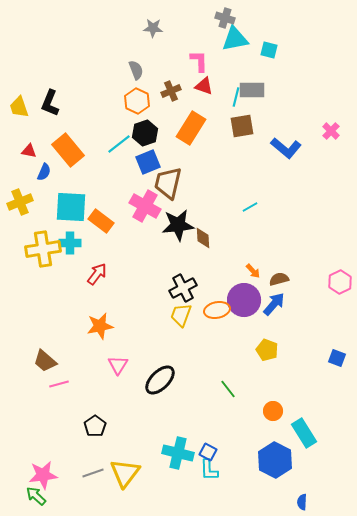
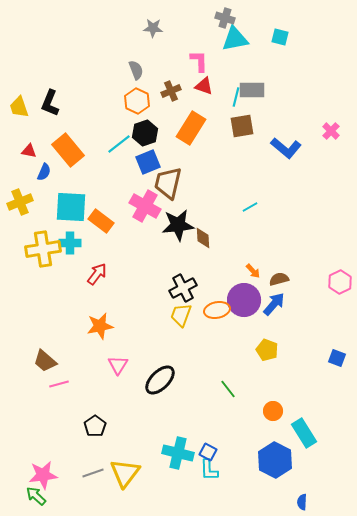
cyan square at (269, 50): moved 11 px right, 13 px up
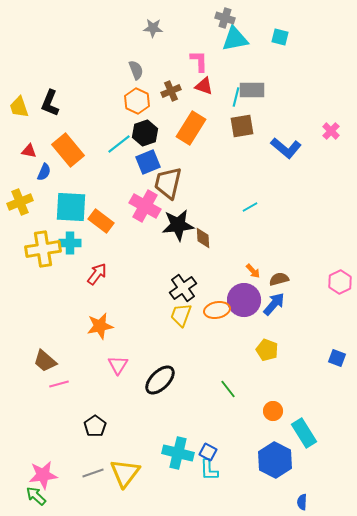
black cross at (183, 288): rotated 8 degrees counterclockwise
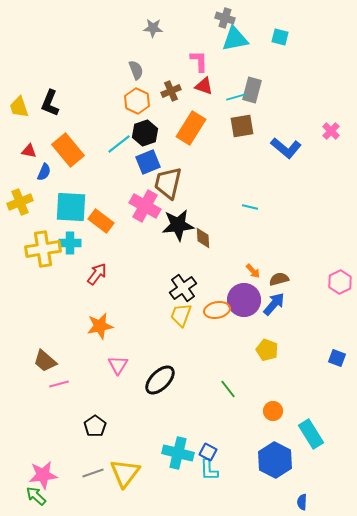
gray rectangle at (252, 90): rotated 75 degrees counterclockwise
cyan line at (236, 97): rotated 60 degrees clockwise
cyan line at (250, 207): rotated 42 degrees clockwise
cyan rectangle at (304, 433): moved 7 px right, 1 px down
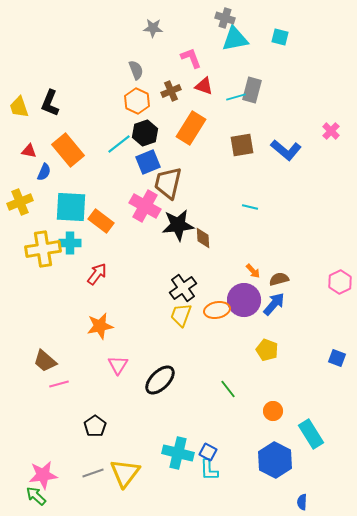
pink L-shape at (199, 61): moved 8 px left, 3 px up; rotated 20 degrees counterclockwise
brown square at (242, 126): moved 19 px down
blue L-shape at (286, 148): moved 2 px down
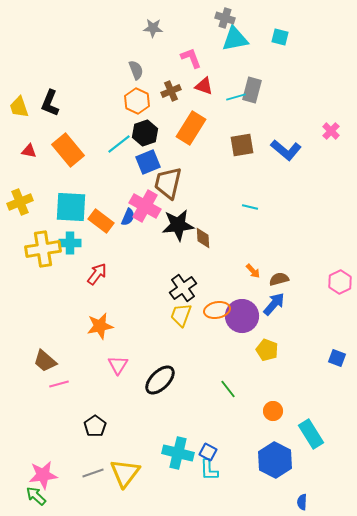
blue semicircle at (44, 172): moved 84 px right, 45 px down
purple circle at (244, 300): moved 2 px left, 16 px down
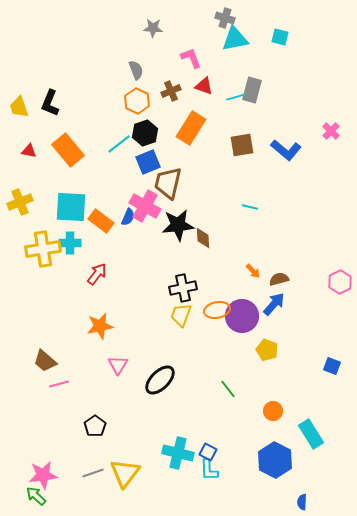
black cross at (183, 288): rotated 24 degrees clockwise
blue square at (337, 358): moved 5 px left, 8 px down
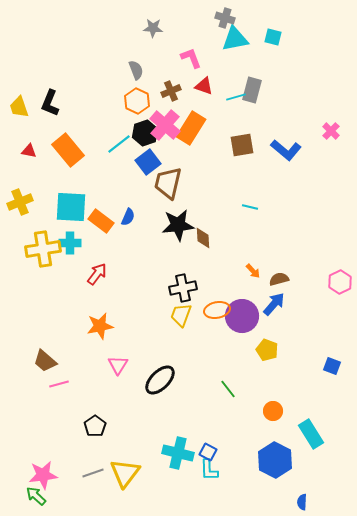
cyan square at (280, 37): moved 7 px left
blue square at (148, 162): rotated 15 degrees counterclockwise
pink cross at (145, 206): moved 20 px right, 81 px up; rotated 12 degrees clockwise
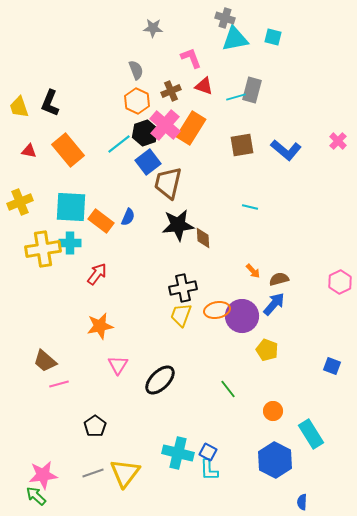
pink cross at (331, 131): moved 7 px right, 10 px down
